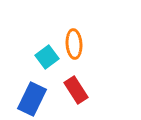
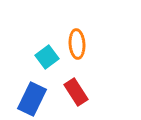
orange ellipse: moved 3 px right
red rectangle: moved 2 px down
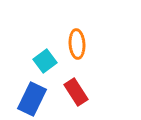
cyan square: moved 2 px left, 4 px down
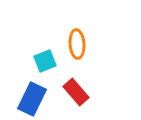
cyan square: rotated 15 degrees clockwise
red rectangle: rotated 8 degrees counterclockwise
